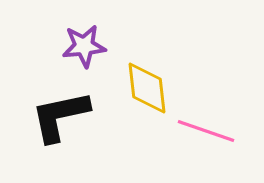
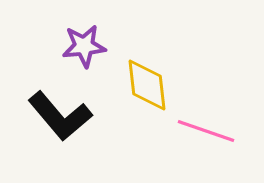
yellow diamond: moved 3 px up
black L-shape: rotated 118 degrees counterclockwise
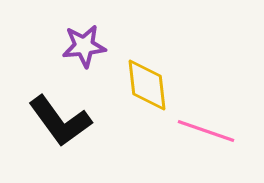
black L-shape: moved 5 px down; rotated 4 degrees clockwise
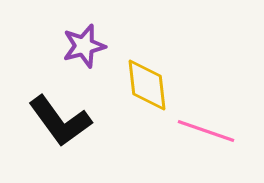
purple star: rotated 9 degrees counterclockwise
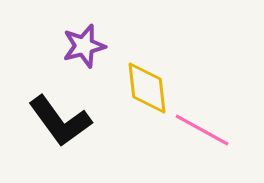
yellow diamond: moved 3 px down
pink line: moved 4 px left, 1 px up; rotated 10 degrees clockwise
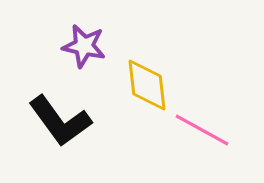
purple star: rotated 27 degrees clockwise
yellow diamond: moved 3 px up
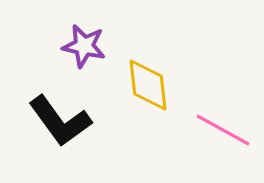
yellow diamond: moved 1 px right
pink line: moved 21 px right
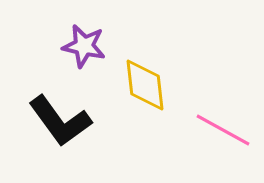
yellow diamond: moved 3 px left
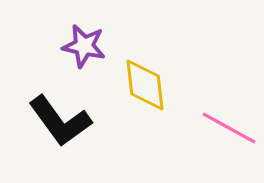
pink line: moved 6 px right, 2 px up
